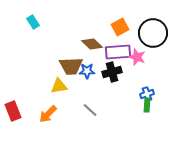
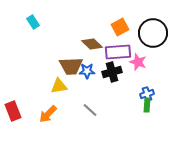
pink star: moved 1 px right, 5 px down
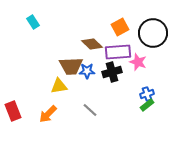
green rectangle: rotated 48 degrees clockwise
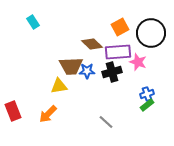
black circle: moved 2 px left
gray line: moved 16 px right, 12 px down
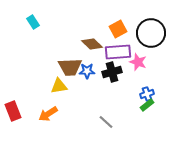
orange square: moved 2 px left, 2 px down
brown trapezoid: moved 1 px left, 1 px down
orange arrow: rotated 12 degrees clockwise
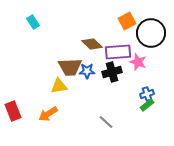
orange square: moved 9 px right, 8 px up
